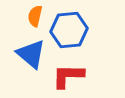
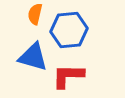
orange semicircle: moved 2 px up
blue triangle: moved 2 px right, 3 px down; rotated 24 degrees counterclockwise
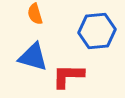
orange semicircle: rotated 30 degrees counterclockwise
blue hexagon: moved 28 px right, 1 px down
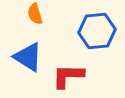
blue triangle: moved 5 px left; rotated 16 degrees clockwise
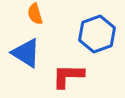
blue hexagon: moved 3 px down; rotated 15 degrees counterclockwise
blue triangle: moved 2 px left, 4 px up
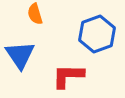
blue triangle: moved 6 px left, 2 px down; rotated 24 degrees clockwise
